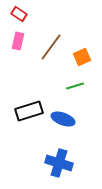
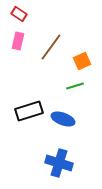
orange square: moved 4 px down
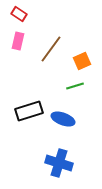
brown line: moved 2 px down
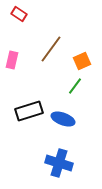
pink rectangle: moved 6 px left, 19 px down
green line: rotated 36 degrees counterclockwise
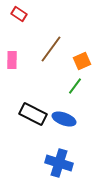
pink rectangle: rotated 12 degrees counterclockwise
black rectangle: moved 4 px right, 3 px down; rotated 44 degrees clockwise
blue ellipse: moved 1 px right
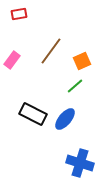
red rectangle: rotated 42 degrees counterclockwise
brown line: moved 2 px down
pink rectangle: rotated 36 degrees clockwise
green line: rotated 12 degrees clockwise
blue ellipse: moved 1 px right; rotated 70 degrees counterclockwise
blue cross: moved 21 px right
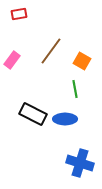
orange square: rotated 36 degrees counterclockwise
green line: moved 3 px down; rotated 60 degrees counterclockwise
blue ellipse: rotated 50 degrees clockwise
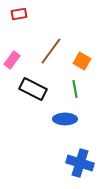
black rectangle: moved 25 px up
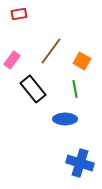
black rectangle: rotated 24 degrees clockwise
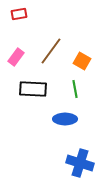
pink rectangle: moved 4 px right, 3 px up
black rectangle: rotated 48 degrees counterclockwise
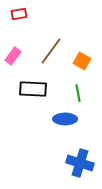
pink rectangle: moved 3 px left, 1 px up
green line: moved 3 px right, 4 px down
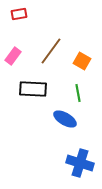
blue ellipse: rotated 30 degrees clockwise
